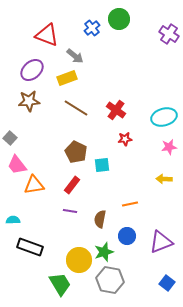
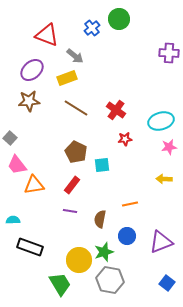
purple cross: moved 19 px down; rotated 30 degrees counterclockwise
cyan ellipse: moved 3 px left, 4 px down
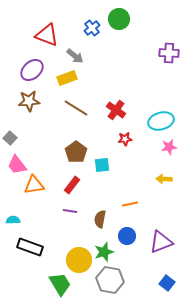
brown pentagon: rotated 10 degrees clockwise
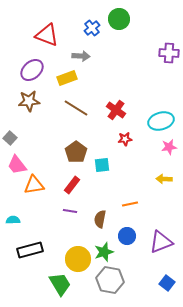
gray arrow: moved 6 px right; rotated 36 degrees counterclockwise
black rectangle: moved 3 px down; rotated 35 degrees counterclockwise
yellow circle: moved 1 px left, 1 px up
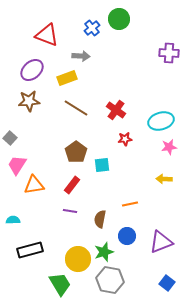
pink trapezoid: rotated 70 degrees clockwise
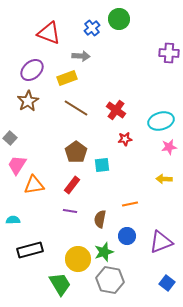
red triangle: moved 2 px right, 2 px up
brown star: moved 1 px left; rotated 25 degrees counterclockwise
